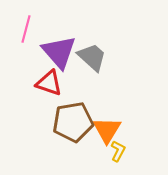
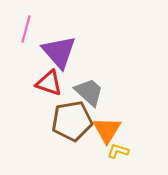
gray trapezoid: moved 3 px left, 35 px down
brown pentagon: moved 1 px left, 1 px up
yellow L-shape: rotated 100 degrees counterclockwise
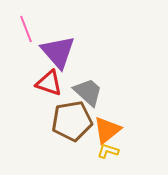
pink line: rotated 36 degrees counterclockwise
purple triangle: moved 1 px left
gray trapezoid: moved 1 px left
orange triangle: rotated 20 degrees clockwise
yellow L-shape: moved 10 px left
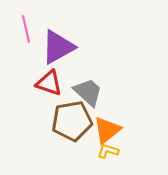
pink line: rotated 8 degrees clockwise
purple triangle: moved 5 px up; rotated 42 degrees clockwise
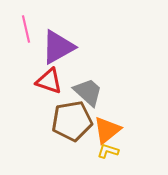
red triangle: moved 2 px up
